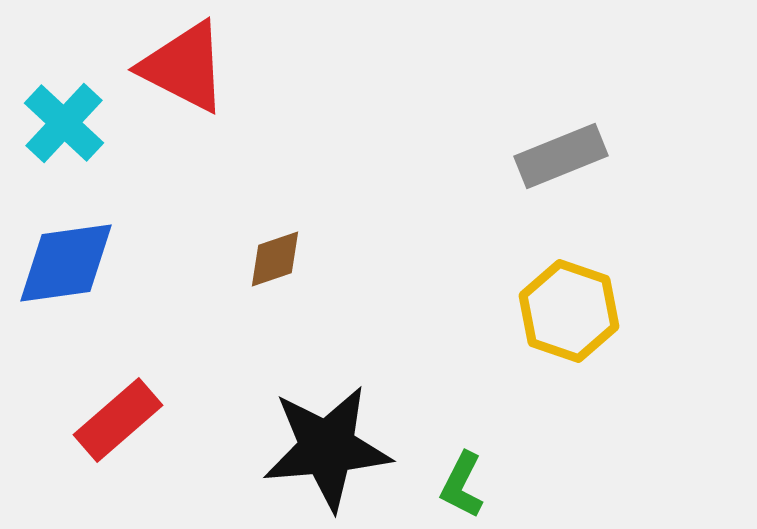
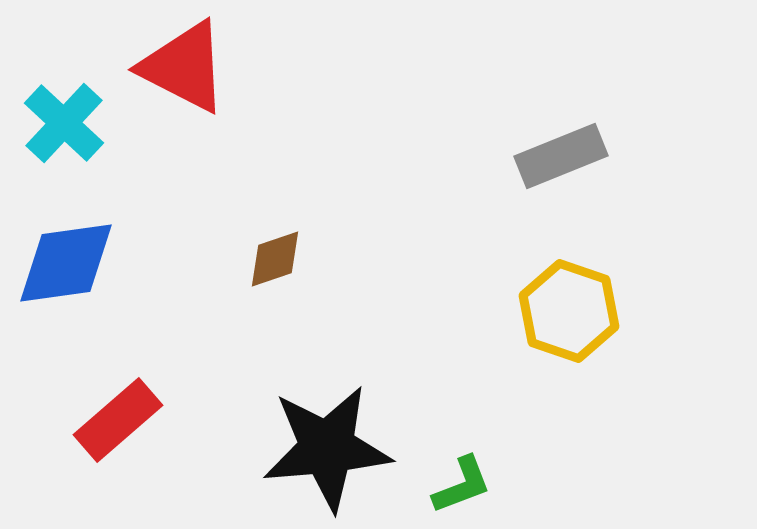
green L-shape: rotated 138 degrees counterclockwise
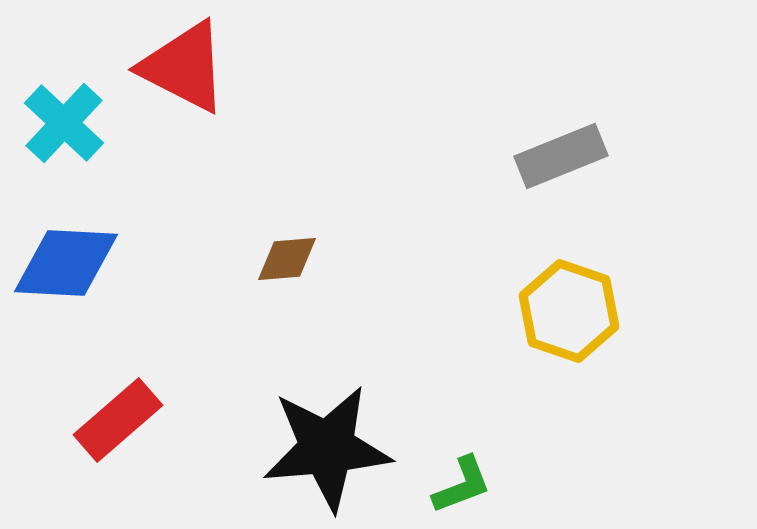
brown diamond: moved 12 px right; rotated 14 degrees clockwise
blue diamond: rotated 11 degrees clockwise
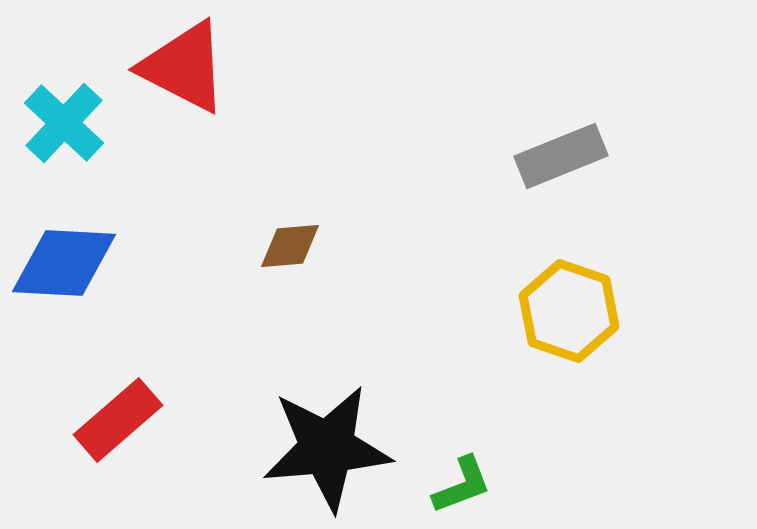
brown diamond: moved 3 px right, 13 px up
blue diamond: moved 2 px left
